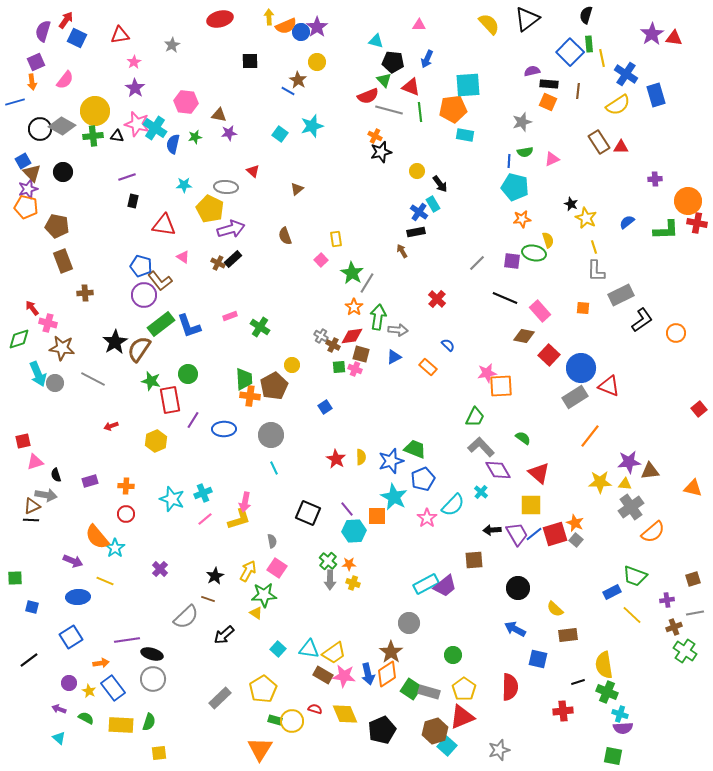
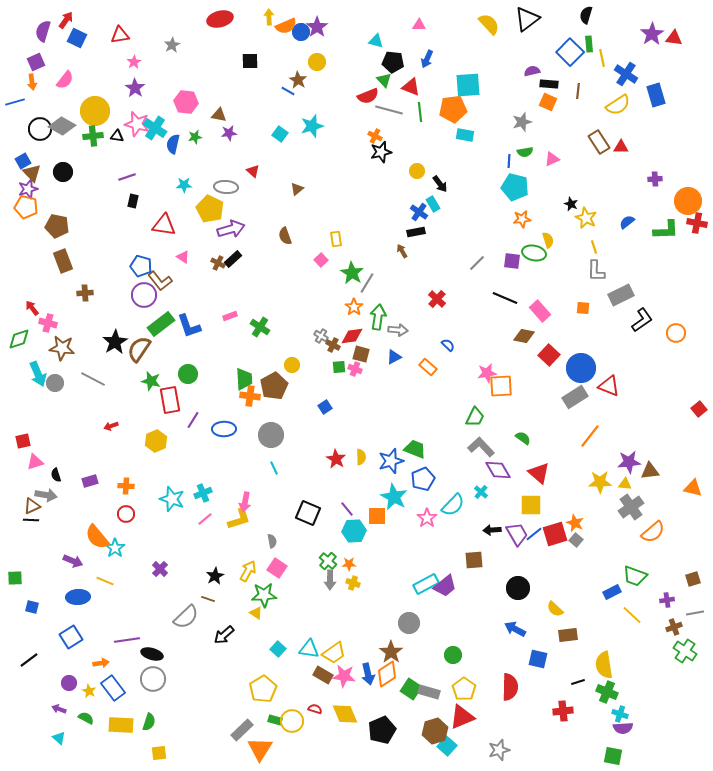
gray rectangle at (220, 698): moved 22 px right, 32 px down
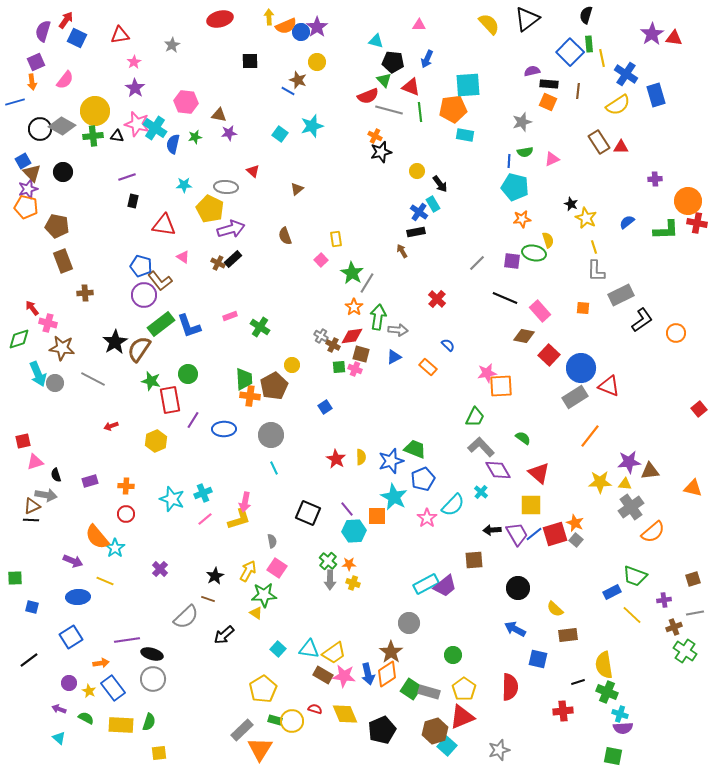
brown star at (298, 80): rotated 12 degrees counterclockwise
purple cross at (667, 600): moved 3 px left
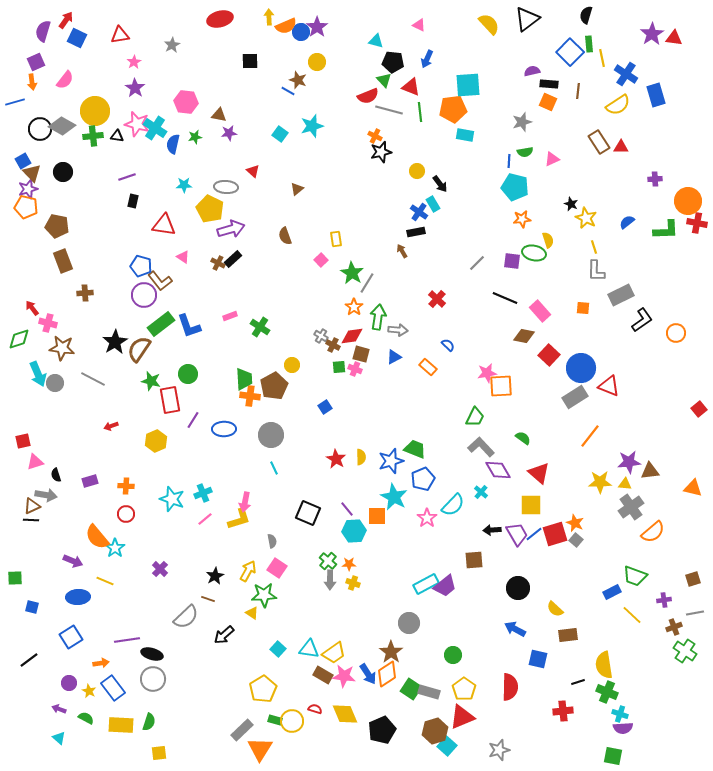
pink triangle at (419, 25): rotated 24 degrees clockwise
yellow triangle at (256, 613): moved 4 px left
blue arrow at (368, 674): rotated 20 degrees counterclockwise
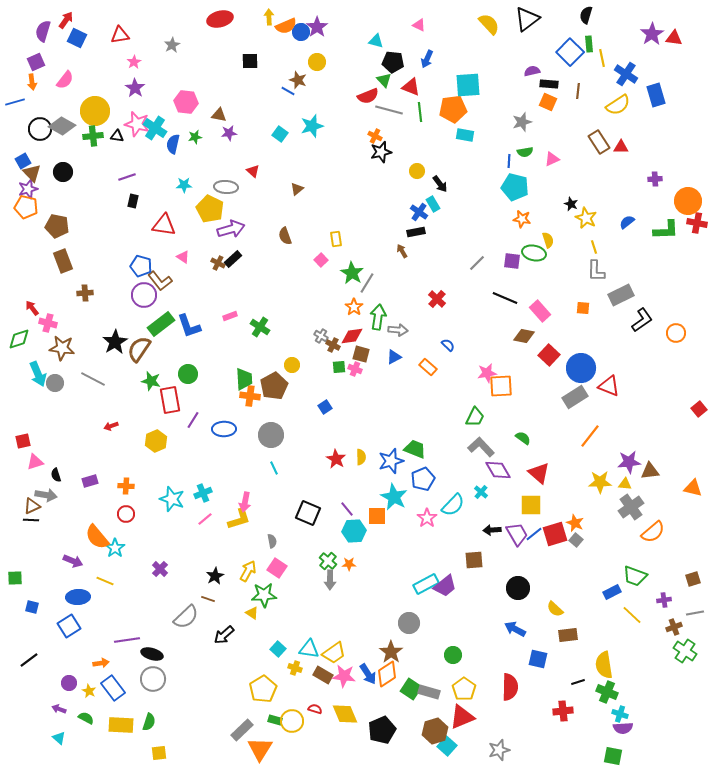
orange star at (522, 219): rotated 18 degrees clockwise
yellow cross at (353, 583): moved 58 px left, 85 px down
blue square at (71, 637): moved 2 px left, 11 px up
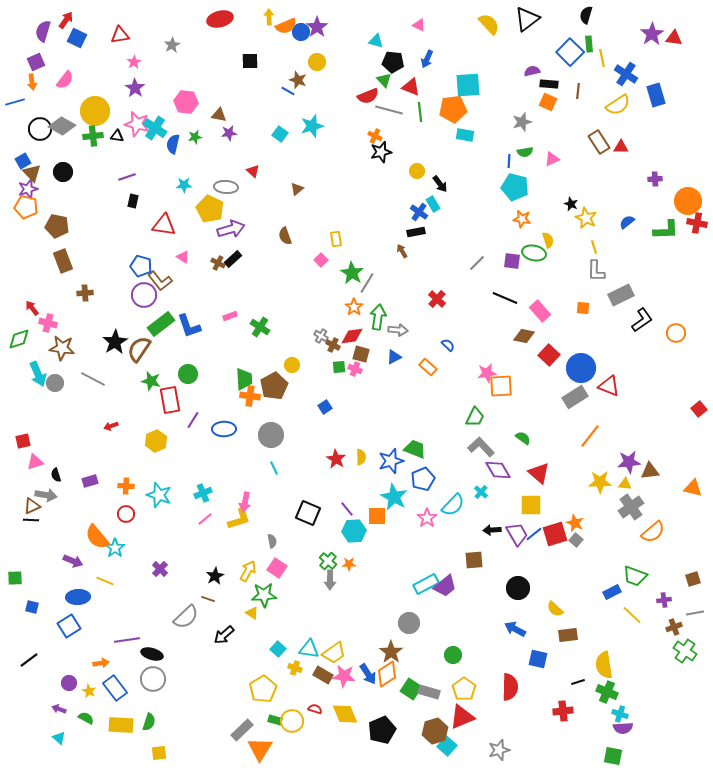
cyan star at (172, 499): moved 13 px left, 4 px up
blue rectangle at (113, 688): moved 2 px right
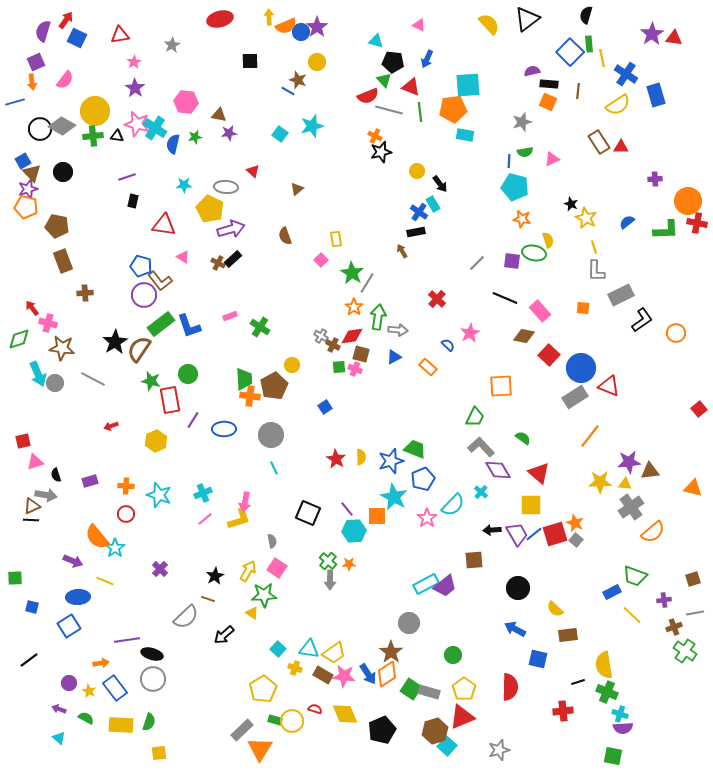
pink star at (487, 373): moved 17 px left, 40 px up; rotated 18 degrees counterclockwise
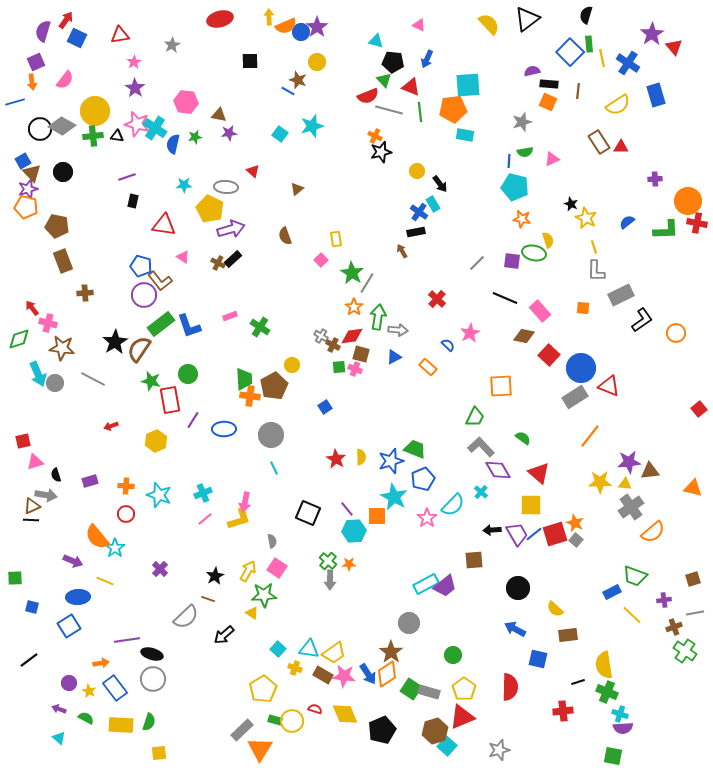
red triangle at (674, 38): moved 9 px down; rotated 42 degrees clockwise
blue cross at (626, 74): moved 2 px right, 11 px up
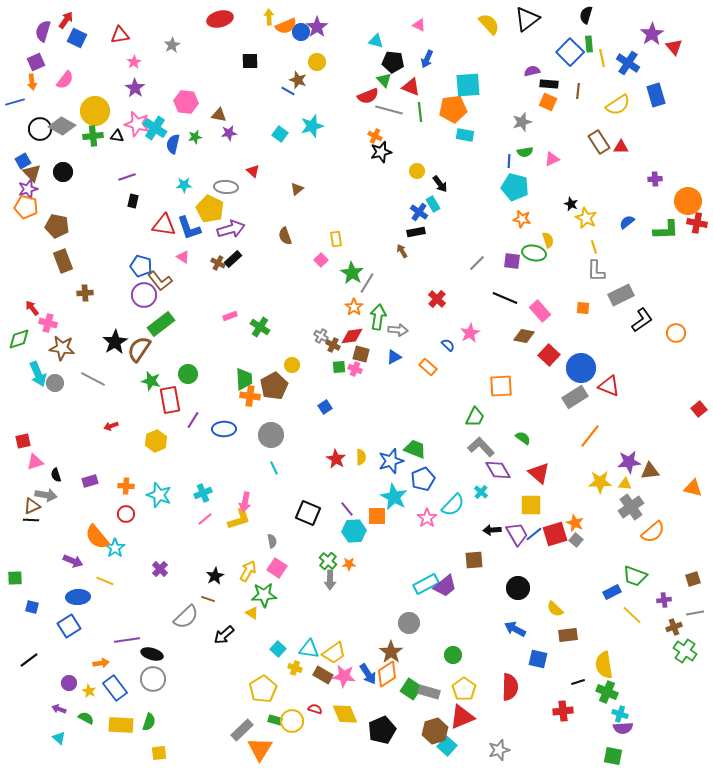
blue L-shape at (189, 326): moved 98 px up
